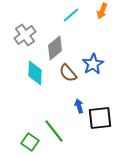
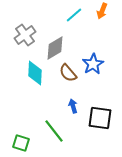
cyan line: moved 3 px right
gray diamond: rotated 10 degrees clockwise
blue arrow: moved 6 px left
black square: rotated 15 degrees clockwise
green square: moved 9 px left, 1 px down; rotated 18 degrees counterclockwise
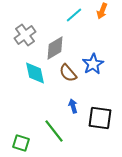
cyan diamond: rotated 15 degrees counterclockwise
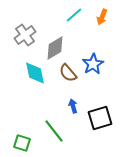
orange arrow: moved 6 px down
black square: rotated 25 degrees counterclockwise
green square: moved 1 px right
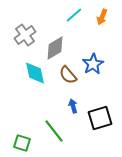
brown semicircle: moved 2 px down
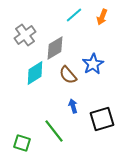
cyan diamond: rotated 70 degrees clockwise
black square: moved 2 px right, 1 px down
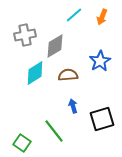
gray cross: rotated 25 degrees clockwise
gray diamond: moved 2 px up
blue star: moved 7 px right, 3 px up
brown semicircle: rotated 126 degrees clockwise
green square: rotated 18 degrees clockwise
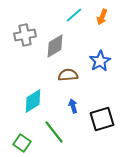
cyan diamond: moved 2 px left, 28 px down
green line: moved 1 px down
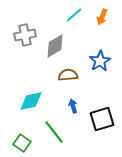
cyan diamond: moved 2 px left; rotated 20 degrees clockwise
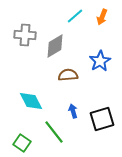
cyan line: moved 1 px right, 1 px down
gray cross: rotated 15 degrees clockwise
cyan diamond: rotated 75 degrees clockwise
blue arrow: moved 5 px down
